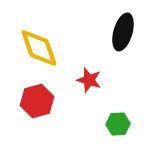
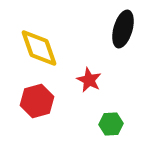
black ellipse: moved 3 px up
red star: rotated 10 degrees clockwise
green hexagon: moved 7 px left
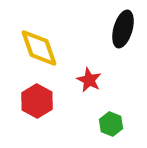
red hexagon: rotated 16 degrees counterclockwise
green hexagon: rotated 25 degrees clockwise
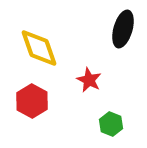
red hexagon: moved 5 px left
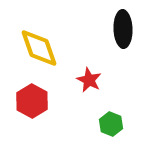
black ellipse: rotated 18 degrees counterclockwise
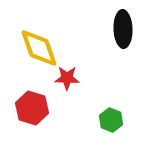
red star: moved 22 px left, 2 px up; rotated 25 degrees counterclockwise
red hexagon: moved 7 px down; rotated 12 degrees counterclockwise
green hexagon: moved 4 px up
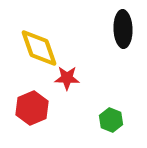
red hexagon: rotated 20 degrees clockwise
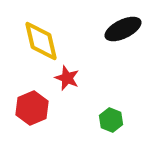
black ellipse: rotated 66 degrees clockwise
yellow diamond: moved 2 px right, 7 px up; rotated 6 degrees clockwise
red star: rotated 20 degrees clockwise
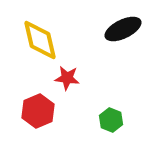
yellow diamond: moved 1 px left, 1 px up
red star: rotated 15 degrees counterclockwise
red hexagon: moved 6 px right, 3 px down
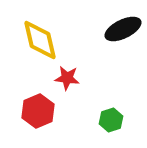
green hexagon: rotated 20 degrees clockwise
